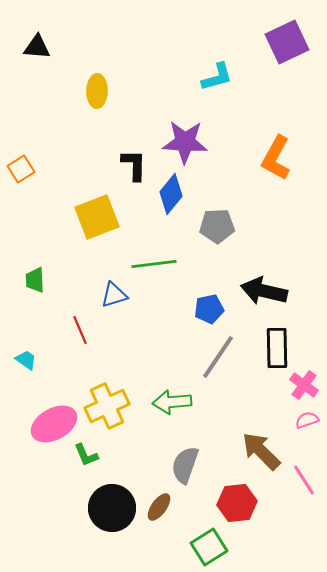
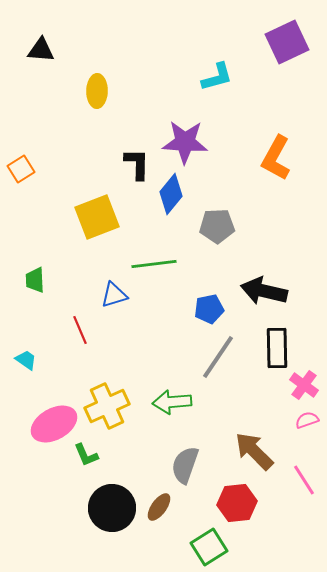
black triangle: moved 4 px right, 3 px down
black L-shape: moved 3 px right, 1 px up
brown arrow: moved 7 px left
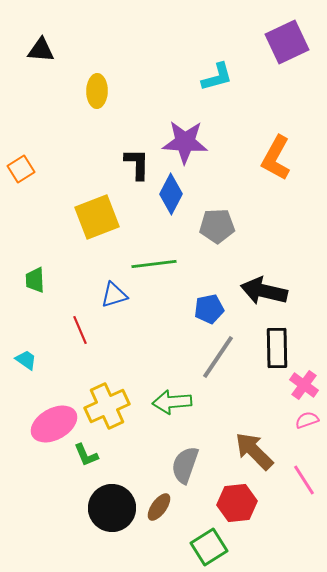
blue diamond: rotated 12 degrees counterclockwise
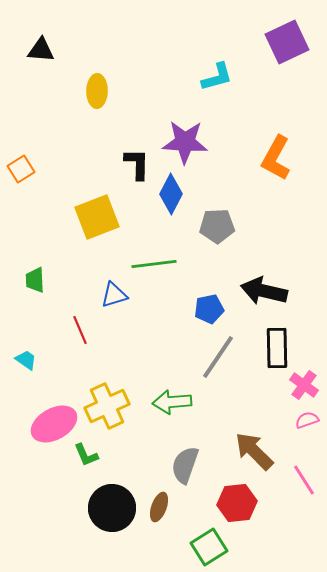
brown ellipse: rotated 16 degrees counterclockwise
